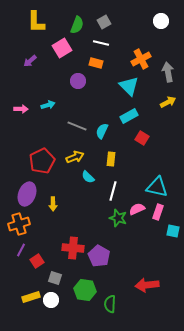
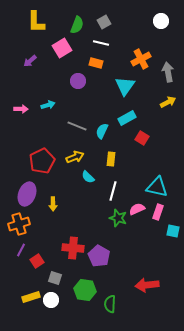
cyan triangle at (129, 86): moved 4 px left; rotated 20 degrees clockwise
cyan rectangle at (129, 116): moved 2 px left, 2 px down
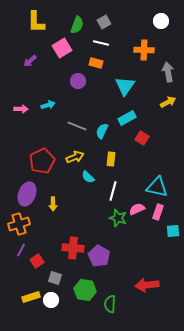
orange cross at (141, 59): moved 3 px right, 9 px up; rotated 30 degrees clockwise
cyan square at (173, 231): rotated 16 degrees counterclockwise
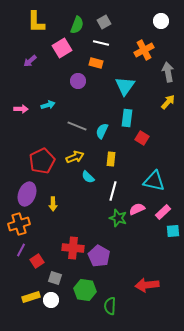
orange cross at (144, 50): rotated 30 degrees counterclockwise
yellow arrow at (168, 102): rotated 21 degrees counterclockwise
cyan rectangle at (127, 118): rotated 54 degrees counterclockwise
cyan triangle at (157, 187): moved 3 px left, 6 px up
pink rectangle at (158, 212): moved 5 px right; rotated 28 degrees clockwise
green semicircle at (110, 304): moved 2 px down
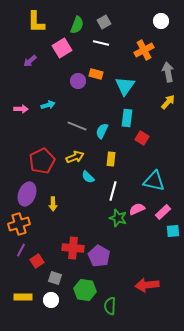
orange rectangle at (96, 63): moved 11 px down
yellow rectangle at (31, 297): moved 8 px left; rotated 18 degrees clockwise
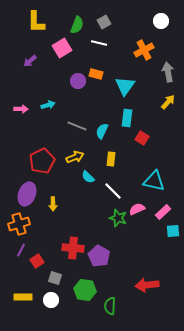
white line at (101, 43): moved 2 px left
white line at (113, 191): rotated 60 degrees counterclockwise
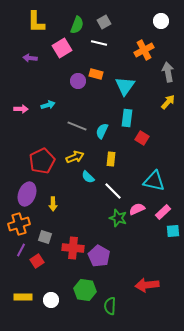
purple arrow at (30, 61): moved 3 px up; rotated 48 degrees clockwise
gray square at (55, 278): moved 10 px left, 41 px up
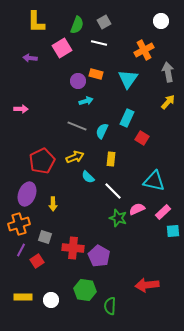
cyan triangle at (125, 86): moved 3 px right, 7 px up
cyan arrow at (48, 105): moved 38 px right, 4 px up
cyan rectangle at (127, 118): rotated 18 degrees clockwise
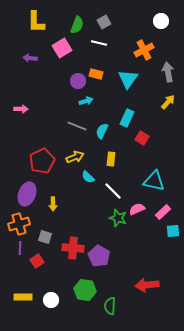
purple line at (21, 250): moved 1 px left, 2 px up; rotated 24 degrees counterclockwise
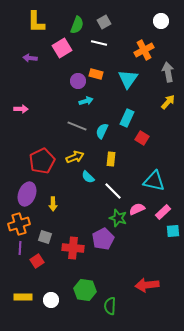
purple pentagon at (99, 256): moved 4 px right, 17 px up; rotated 15 degrees clockwise
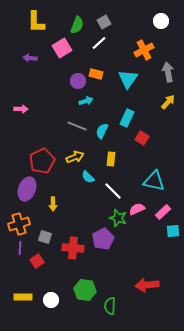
white line at (99, 43): rotated 56 degrees counterclockwise
purple ellipse at (27, 194): moved 5 px up
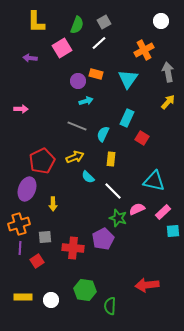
cyan semicircle at (102, 131): moved 1 px right, 3 px down
gray square at (45, 237): rotated 24 degrees counterclockwise
